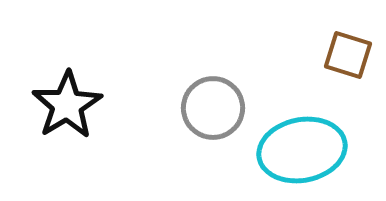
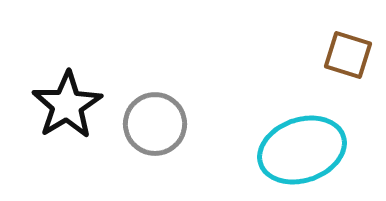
gray circle: moved 58 px left, 16 px down
cyan ellipse: rotated 8 degrees counterclockwise
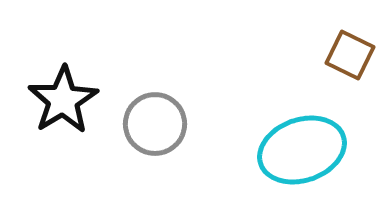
brown square: moved 2 px right; rotated 9 degrees clockwise
black star: moved 4 px left, 5 px up
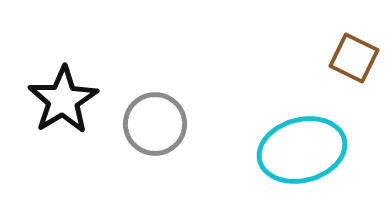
brown square: moved 4 px right, 3 px down
cyan ellipse: rotated 4 degrees clockwise
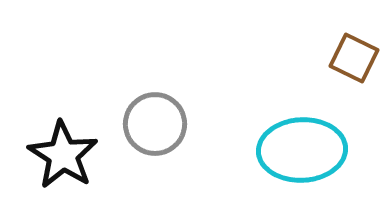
black star: moved 55 px down; rotated 8 degrees counterclockwise
cyan ellipse: rotated 12 degrees clockwise
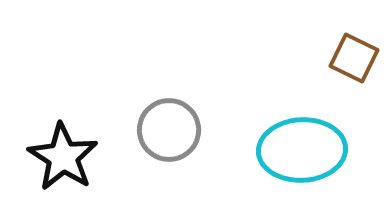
gray circle: moved 14 px right, 6 px down
black star: moved 2 px down
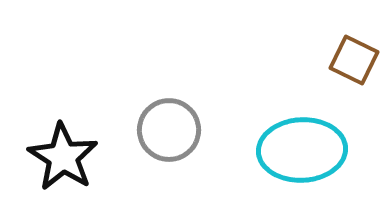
brown square: moved 2 px down
